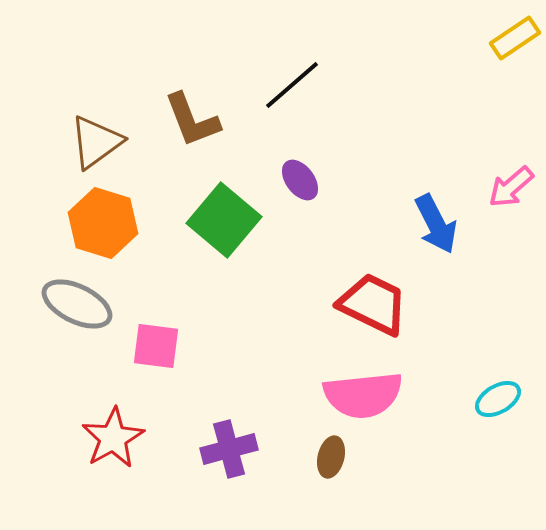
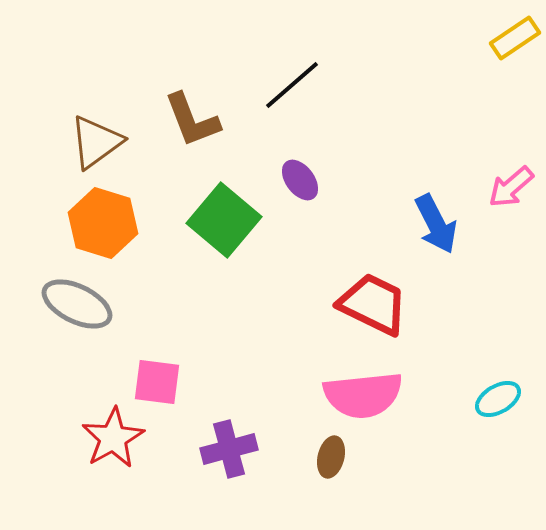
pink square: moved 1 px right, 36 px down
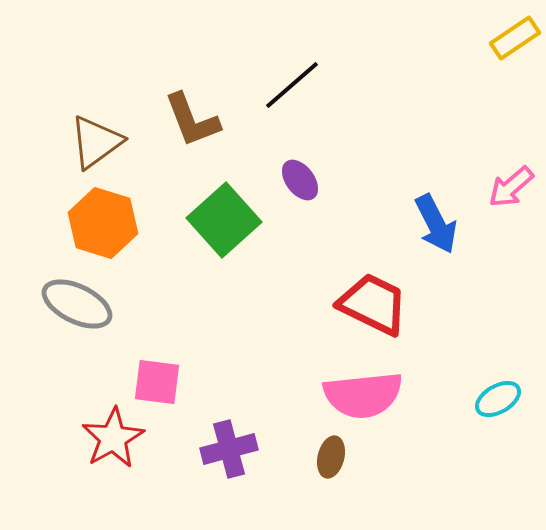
green square: rotated 8 degrees clockwise
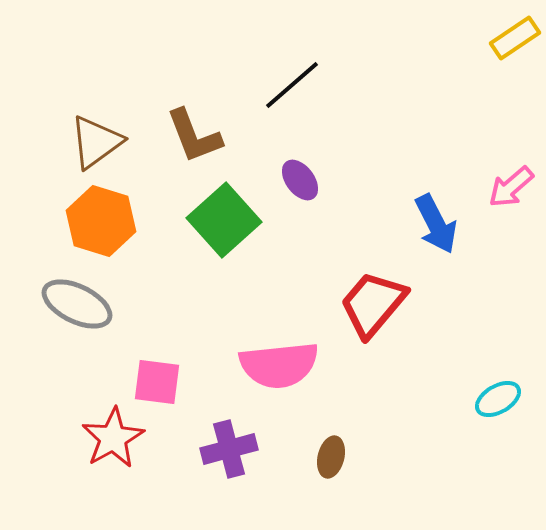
brown L-shape: moved 2 px right, 16 px down
orange hexagon: moved 2 px left, 2 px up
red trapezoid: rotated 76 degrees counterclockwise
pink semicircle: moved 84 px left, 30 px up
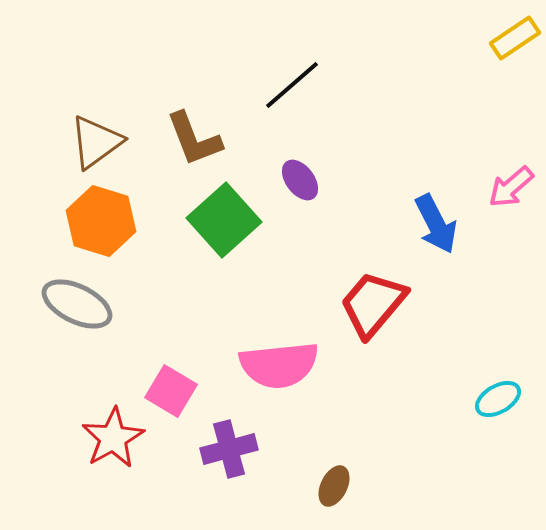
brown L-shape: moved 3 px down
pink square: moved 14 px right, 9 px down; rotated 24 degrees clockwise
brown ellipse: moved 3 px right, 29 px down; rotated 12 degrees clockwise
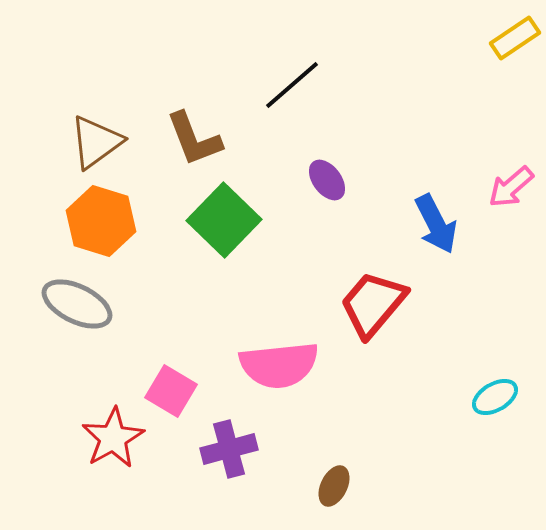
purple ellipse: moved 27 px right
green square: rotated 4 degrees counterclockwise
cyan ellipse: moved 3 px left, 2 px up
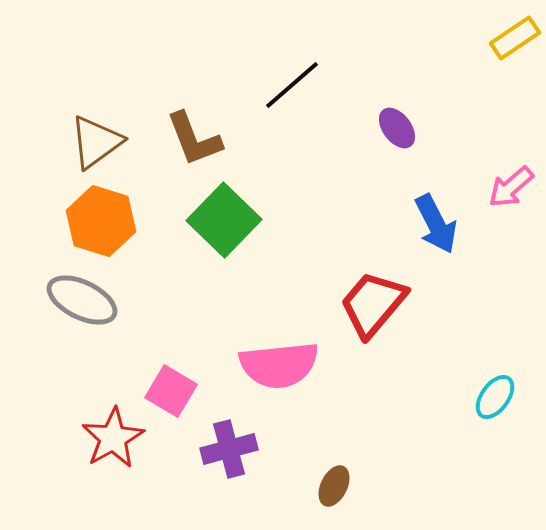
purple ellipse: moved 70 px right, 52 px up
gray ellipse: moved 5 px right, 4 px up
cyan ellipse: rotated 24 degrees counterclockwise
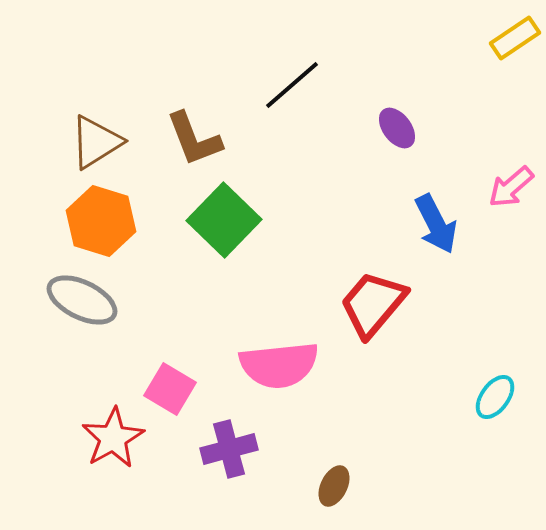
brown triangle: rotated 4 degrees clockwise
pink square: moved 1 px left, 2 px up
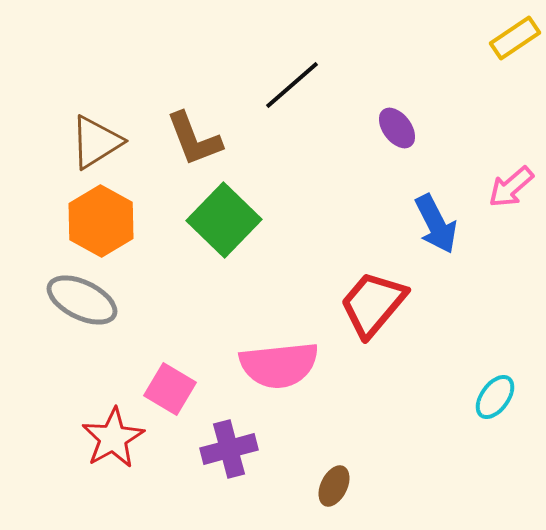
orange hexagon: rotated 12 degrees clockwise
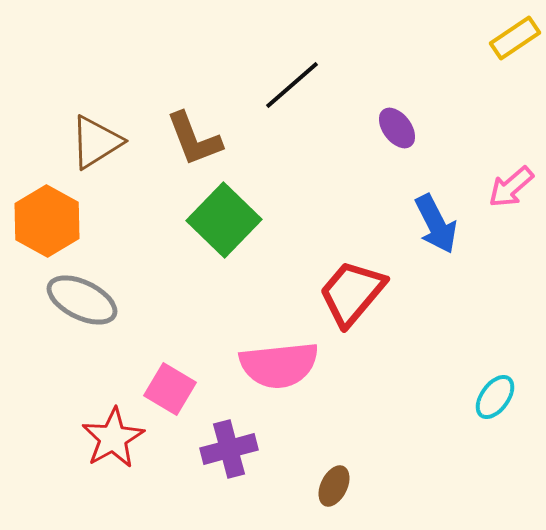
orange hexagon: moved 54 px left
red trapezoid: moved 21 px left, 11 px up
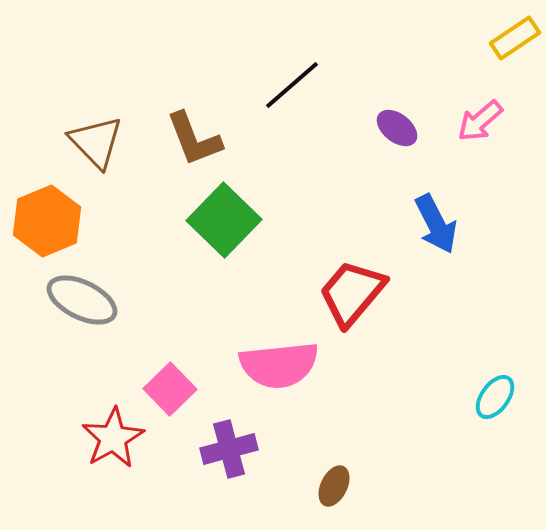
purple ellipse: rotated 15 degrees counterclockwise
brown triangle: rotated 42 degrees counterclockwise
pink arrow: moved 31 px left, 66 px up
orange hexagon: rotated 8 degrees clockwise
pink square: rotated 15 degrees clockwise
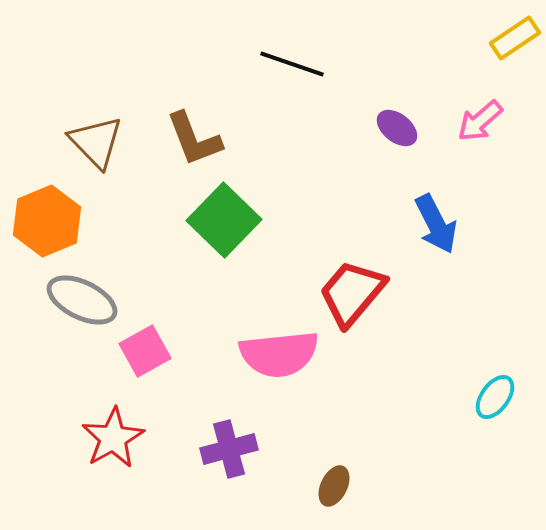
black line: moved 21 px up; rotated 60 degrees clockwise
pink semicircle: moved 11 px up
pink square: moved 25 px left, 38 px up; rotated 15 degrees clockwise
